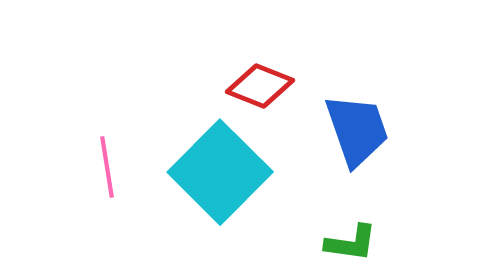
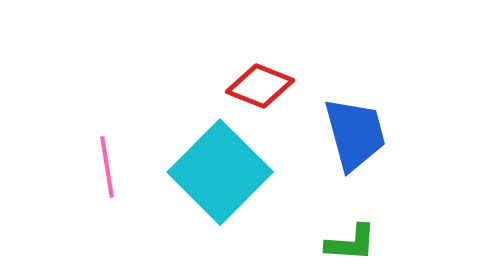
blue trapezoid: moved 2 px left, 4 px down; rotated 4 degrees clockwise
green L-shape: rotated 4 degrees counterclockwise
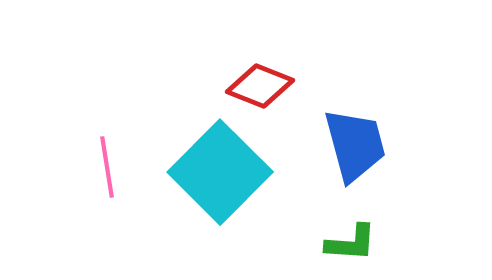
blue trapezoid: moved 11 px down
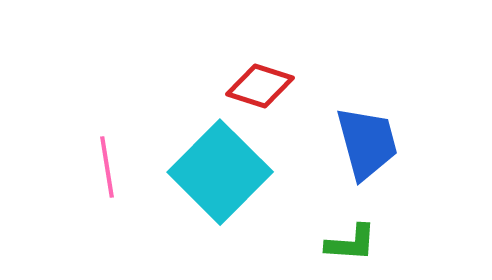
red diamond: rotated 4 degrees counterclockwise
blue trapezoid: moved 12 px right, 2 px up
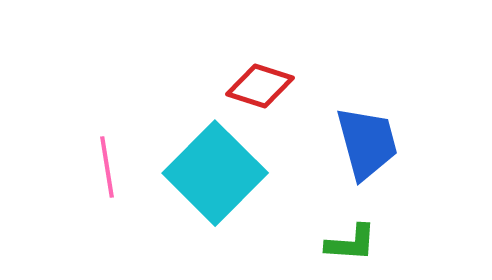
cyan square: moved 5 px left, 1 px down
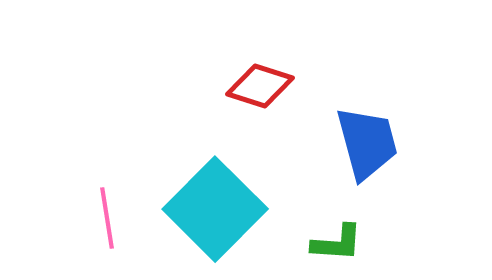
pink line: moved 51 px down
cyan square: moved 36 px down
green L-shape: moved 14 px left
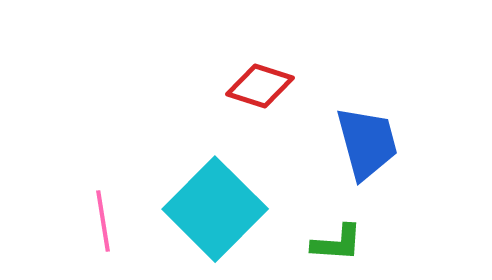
pink line: moved 4 px left, 3 px down
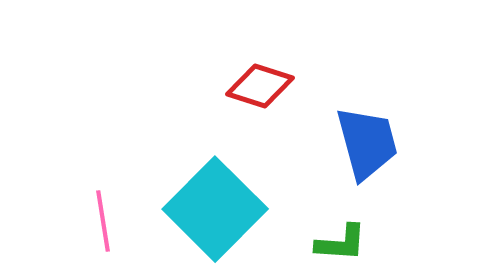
green L-shape: moved 4 px right
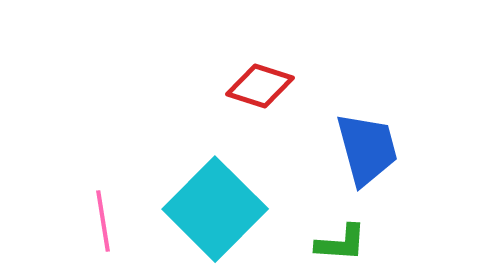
blue trapezoid: moved 6 px down
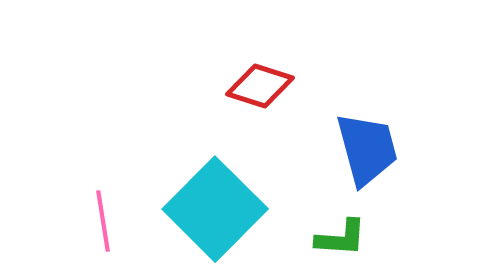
green L-shape: moved 5 px up
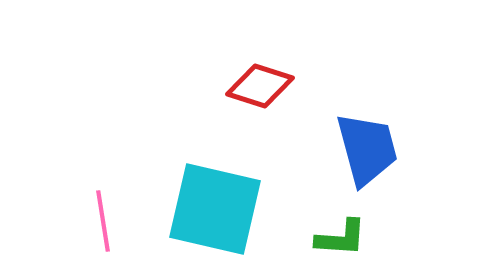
cyan square: rotated 32 degrees counterclockwise
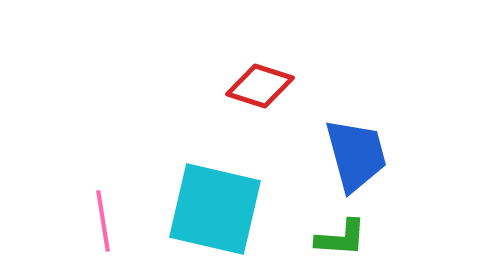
blue trapezoid: moved 11 px left, 6 px down
